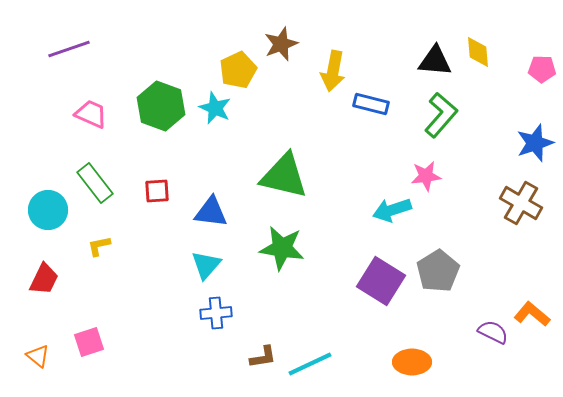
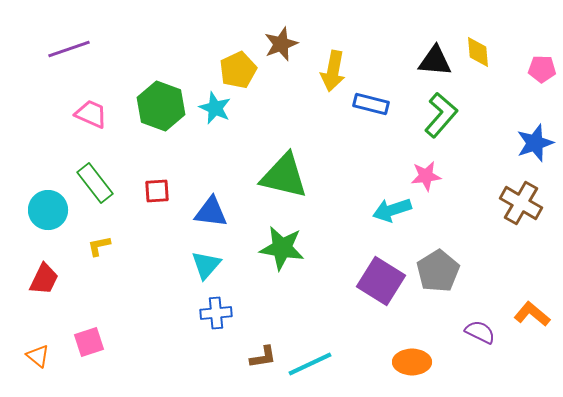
purple semicircle: moved 13 px left
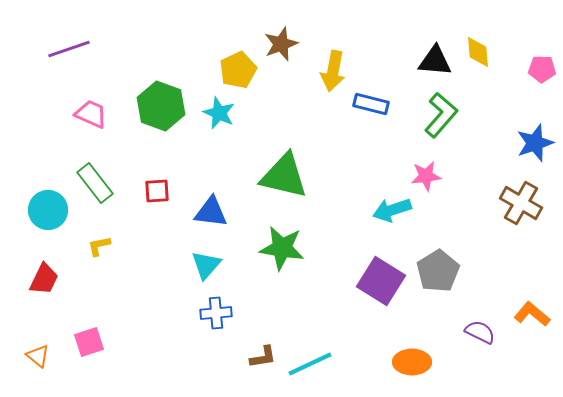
cyan star: moved 4 px right, 5 px down
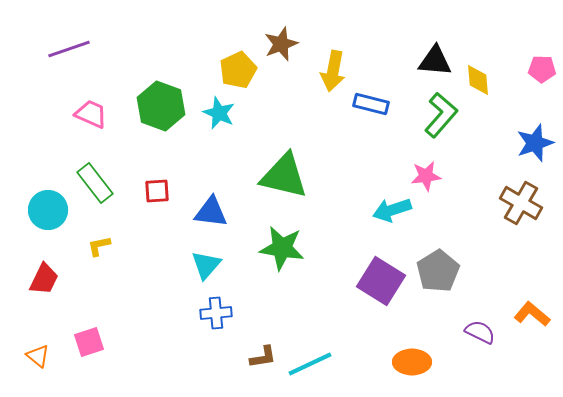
yellow diamond: moved 28 px down
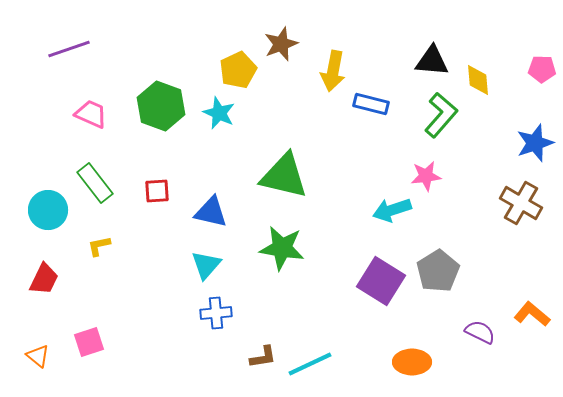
black triangle: moved 3 px left
blue triangle: rotated 6 degrees clockwise
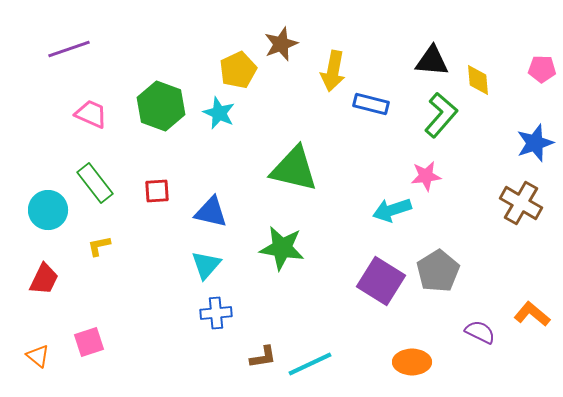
green triangle: moved 10 px right, 7 px up
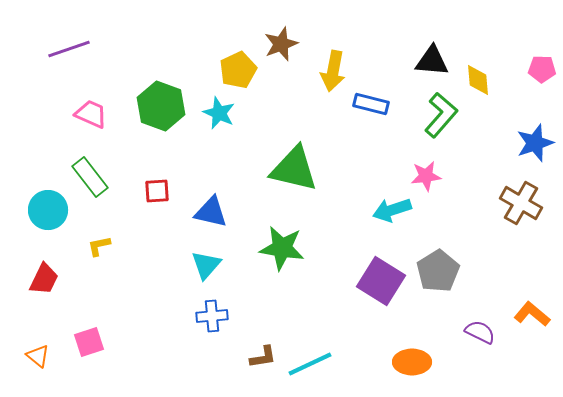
green rectangle: moved 5 px left, 6 px up
blue cross: moved 4 px left, 3 px down
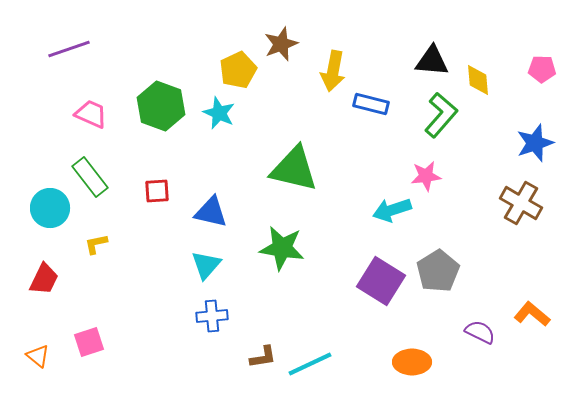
cyan circle: moved 2 px right, 2 px up
yellow L-shape: moved 3 px left, 2 px up
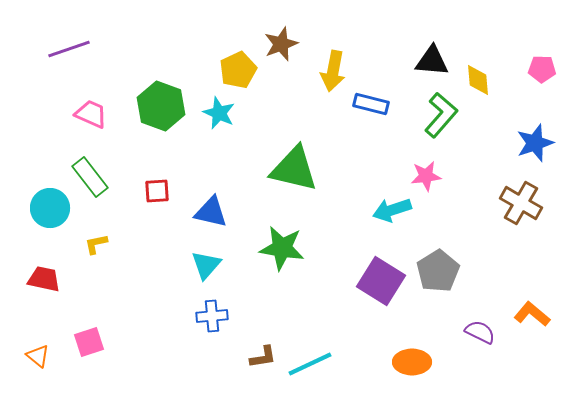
red trapezoid: rotated 104 degrees counterclockwise
